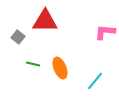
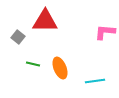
cyan line: rotated 42 degrees clockwise
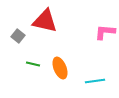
red triangle: rotated 12 degrees clockwise
gray square: moved 1 px up
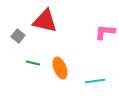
green line: moved 1 px up
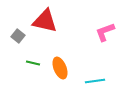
pink L-shape: rotated 25 degrees counterclockwise
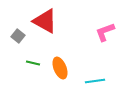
red triangle: rotated 16 degrees clockwise
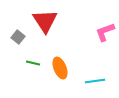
red triangle: rotated 28 degrees clockwise
gray square: moved 1 px down
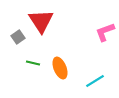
red triangle: moved 4 px left
gray square: rotated 16 degrees clockwise
cyan line: rotated 24 degrees counterclockwise
